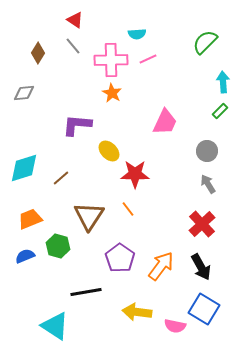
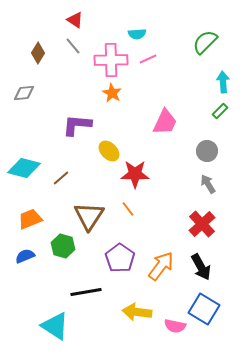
cyan diamond: rotated 32 degrees clockwise
green hexagon: moved 5 px right
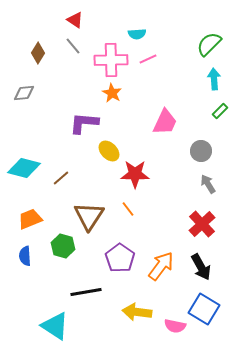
green semicircle: moved 4 px right, 2 px down
cyan arrow: moved 9 px left, 3 px up
purple L-shape: moved 7 px right, 2 px up
gray circle: moved 6 px left
blue semicircle: rotated 72 degrees counterclockwise
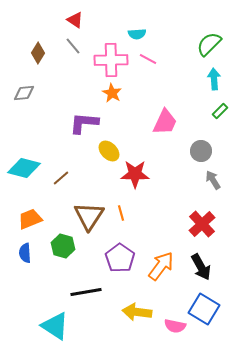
pink line: rotated 54 degrees clockwise
gray arrow: moved 5 px right, 4 px up
orange line: moved 7 px left, 4 px down; rotated 21 degrees clockwise
blue semicircle: moved 3 px up
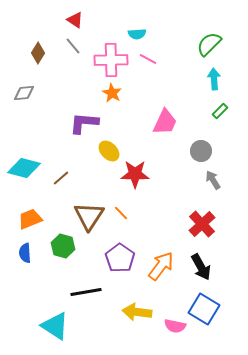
orange line: rotated 28 degrees counterclockwise
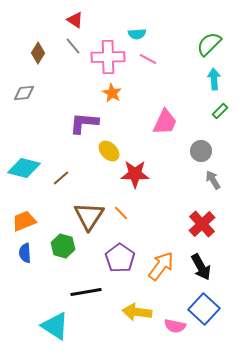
pink cross: moved 3 px left, 3 px up
orange trapezoid: moved 6 px left, 2 px down
blue square: rotated 12 degrees clockwise
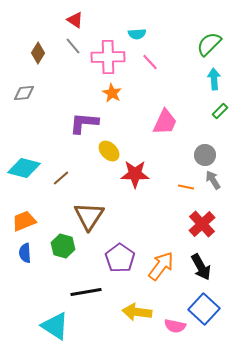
pink line: moved 2 px right, 3 px down; rotated 18 degrees clockwise
gray circle: moved 4 px right, 4 px down
orange line: moved 65 px right, 26 px up; rotated 35 degrees counterclockwise
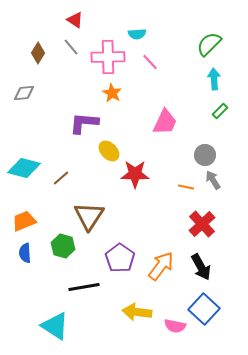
gray line: moved 2 px left, 1 px down
black line: moved 2 px left, 5 px up
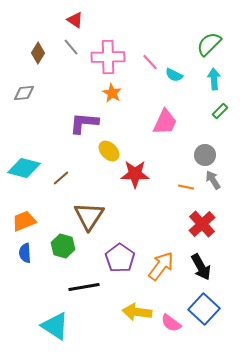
cyan semicircle: moved 37 px right, 41 px down; rotated 30 degrees clockwise
pink semicircle: moved 4 px left, 3 px up; rotated 25 degrees clockwise
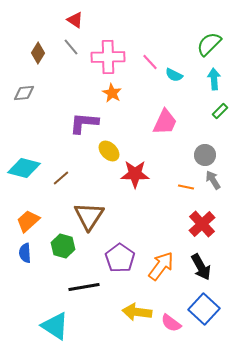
orange trapezoid: moved 4 px right; rotated 20 degrees counterclockwise
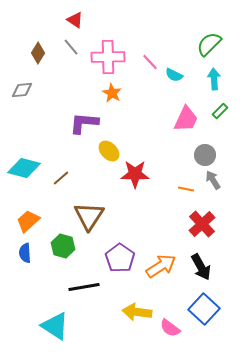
gray diamond: moved 2 px left, 3 px up
pink trapezoid: moved 21 px right, 3 px up
orange line: moved 2 px down
orange arrow: rotated 20 degrees clockwise
pink semicircle: moved 1 px left, 5 px down
